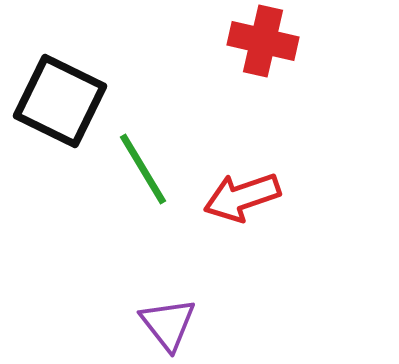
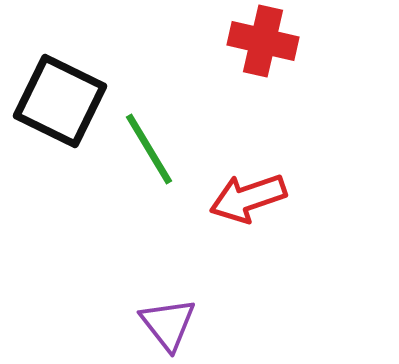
green line: moved 6 px right, 20 px up
red arrow: moved 6 px right, 1 px down
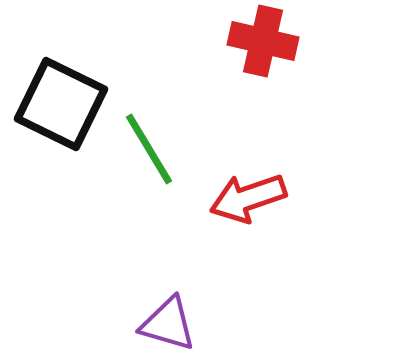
black square: moved 1 px right, 3 px down
purple triangle: rotated 36 degrees counterclockwise
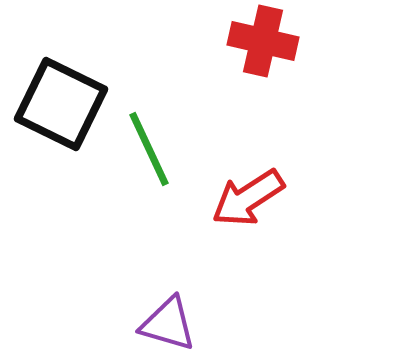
green line: rotated 6 degrees clockwise
red arrow: rotated 14 degrees counterclockwise
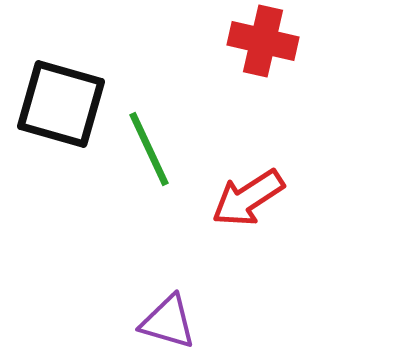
black square: rotated 10 degrees counterclockwise
purple triangle: moved 2 px up
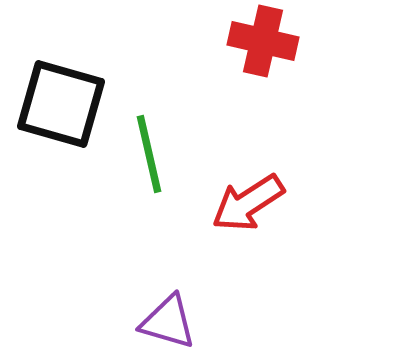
green line: moved 5 px down; rotated 12 degrees clockwise
red arrow: moved 5 px down
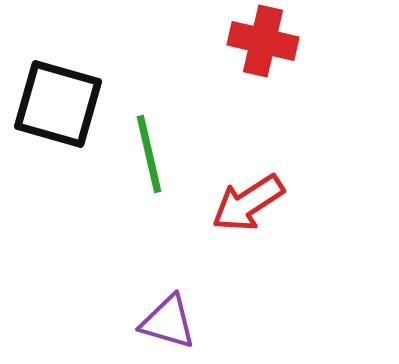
black square: moved 3 px left
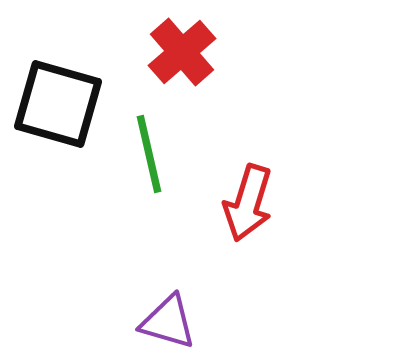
red cross: moved 81 px left, 11 px down; rotated 36 degrees clockwise
red arrow: rotated 40 degrees counterclockwise
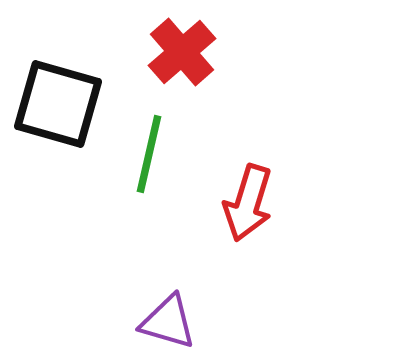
green line: rotated 26 degrees clockwise
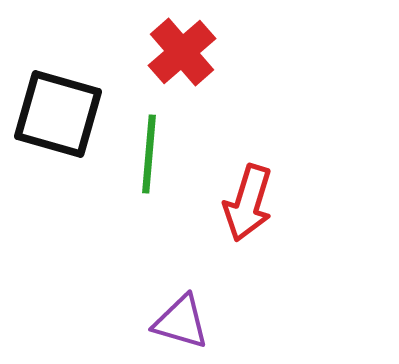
black square: moved 10 px down
green line: rotated 8 degrees counterclockwise
purple triangle: moved 13 px right
